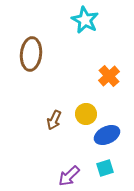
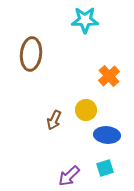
cyan star: rotated 28 degrees counterclockwise
yellow circle: moved 4 px up
blue ellipse: rotated 30 degrees clockwise
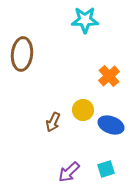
brown ellipse: moved 9 px left
yellow circle: moved 3 px left
brown arrow: moved 1 px left, 2 px down
blue ellipse: moved 4 px right, 10 px up; rotated 15 degrees clockwise
cyan square: moved 1 px right, 1 px down
purple arrow: moved 4 px up
